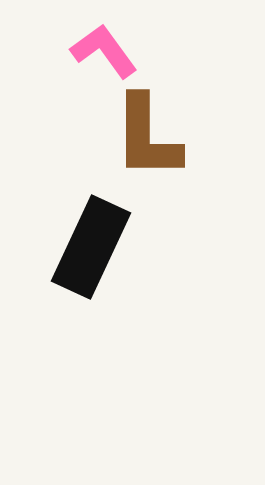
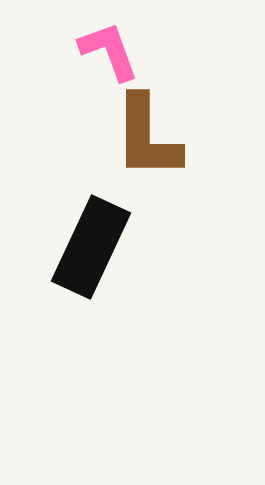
pink L-shape: moved 5 px right; rotated 16 degrees clockwise
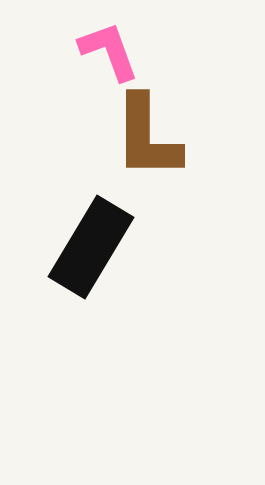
black rectangle: rotated 6 degrees clockwise
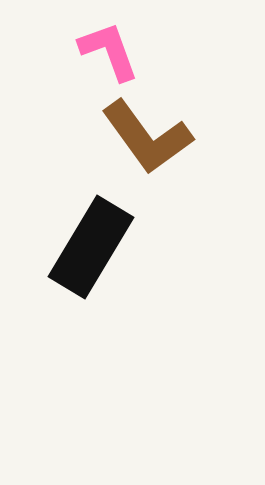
brown L-shape: rotated 36 degrees counterclockwise
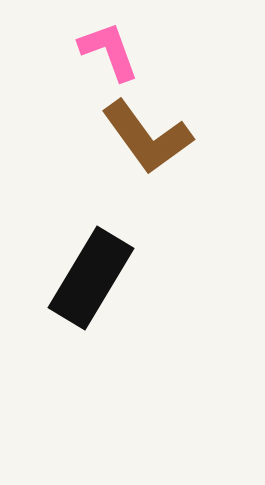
black rectangle: moved 31 px down
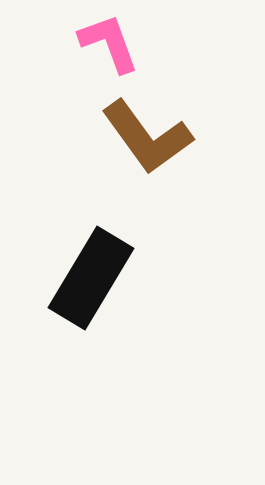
pink L-shape: moved 8 px up
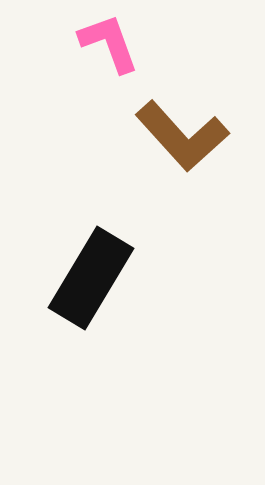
brown L-shape: moved 35 px right, 1 px up; rotated 6 degrees counterclockwise
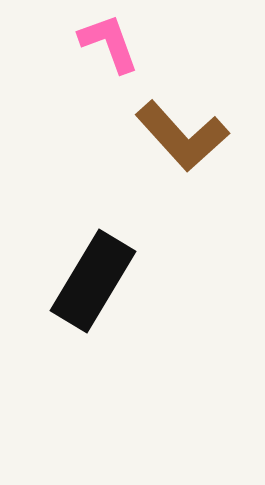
black rectangle: moved 2 px right, 3 px down
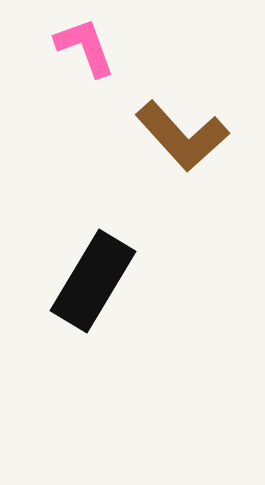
pink L-shape: moved 24 px left, 4 px down
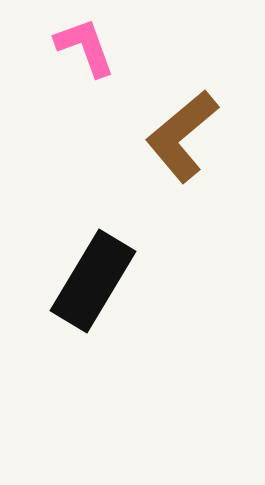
brown L-shape: rotated 92 degrees clockwise
